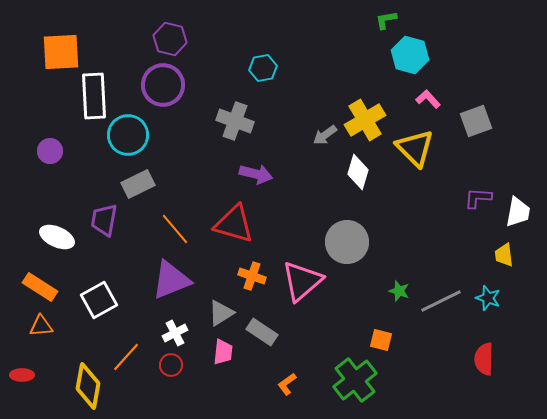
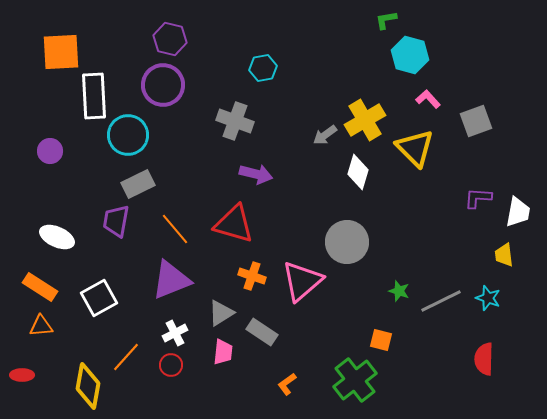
purple trapezoid at (104, 220): moved 12 px right, 1 px down
white square at (99, 300): moved 2 px up
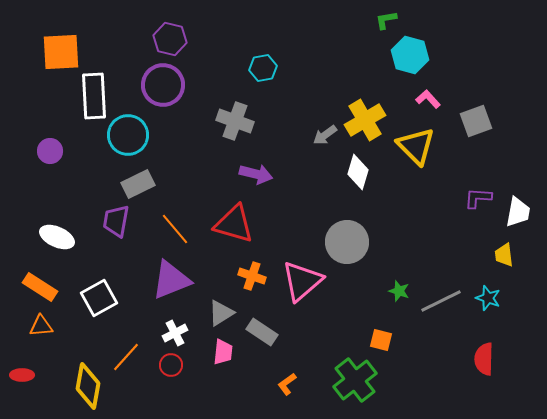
yellow triangle at (415, 148): moved 1 px right, 2 px up
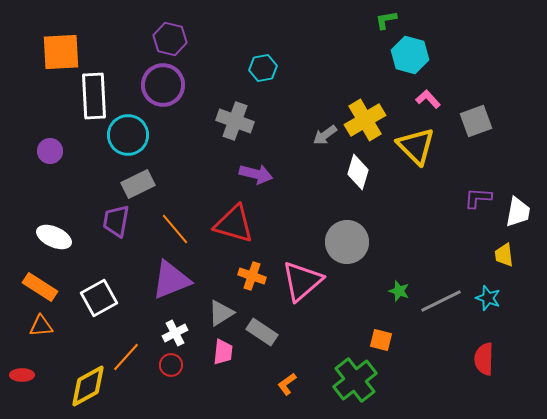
white ellipse at (57, 237): moved 3 px left
yellow diamond at (88, 386): rotated 51 degrees clockwise
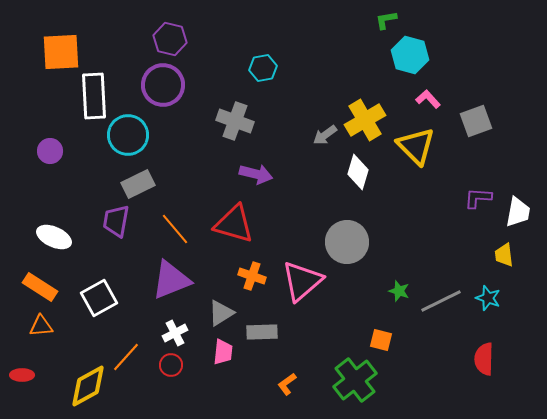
gray rectangle at (262, 332): rotated 36 degrees counterclockwise
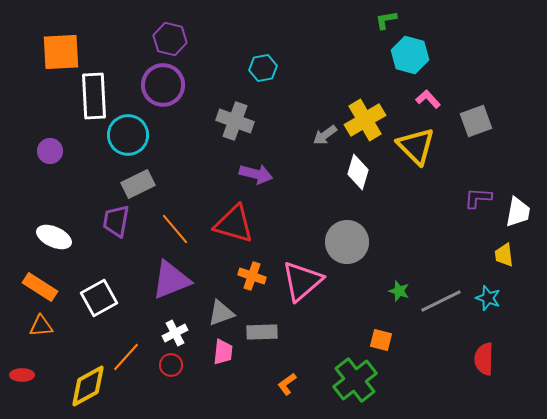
gray triangle at (221, 313): rotated 12 degrees clockwise
